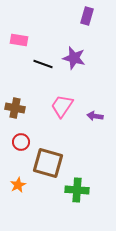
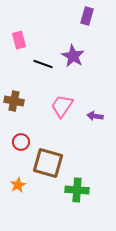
pink rectangle: rotated 66 degrees clockwise
purple star: moved 1 px left, 2 px up; rotated 15 degrees clockwise
brown cross: moved 1 px left, 7 px up
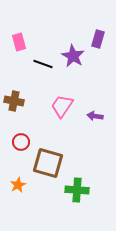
purple rectangle: moved 11 px right, 23 px down
pink rectangle: moved 2 px down
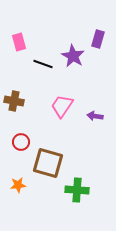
orange star: rotated 21 degrees clockwise
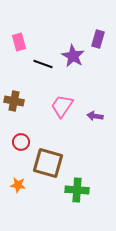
orange star: rotated 14 degrees clockwise
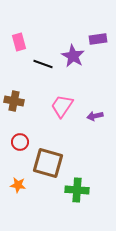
purple rectangle: rotated 66 degrees clockwise
purple arrow: rotated 21 degrees counterclockwise
red circle: moved 1 px left
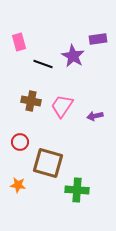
brown cross: moved 17 px right
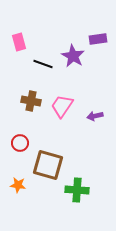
red circle: moved 1 px down
brown square: moved 2 px down
